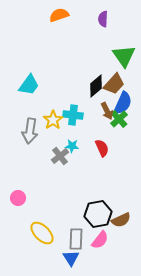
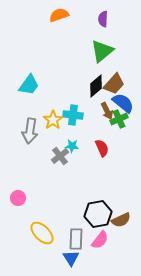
green triangle: moved 22 px left, 5 px up; rotated 25 degrees clockwise
blue semicircle: rotated 75 degrees counterclockwise
green cross: rotated 18 degrees clockwise
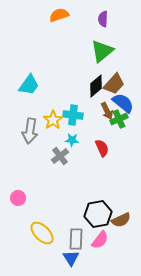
cyan star: moved 6 px up
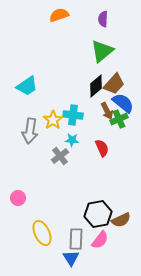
cyan trapezoid: moved 2 px left, 1 px down; rotated 20 degrees clockwise
yellow ellipse: rotated 20 degrees clockwise
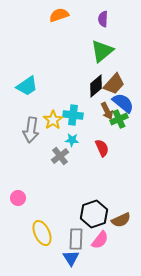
gray arrow: moved 1 px right, 1 px up
black hexagon: moved 4 px left; rotated 8 degrees counterclockwise
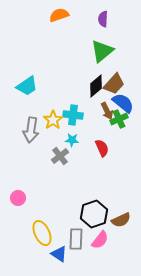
blue triangle: moved 12 px left, 4 px up; rotated 24 degrees counterclockwise
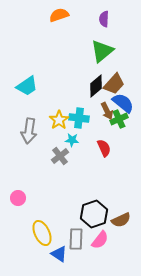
purple semicircle: moved 1 px right
cyan cross: moved 6 px right, 3 px down
yellow star: moved 6 px right
gray arrow: moved 2 px left, 1 px down
red semicircle: moved 2 px right
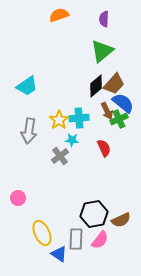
cyan cross: rotated 12 degrees counterclockwise
black hexagon: rotated 8 degrees clockwise
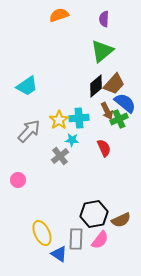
blue semicircle: moved 2 px right
gray arrow: rotated 145 degrees counterclockwise
pink circle: moved 18 px up
